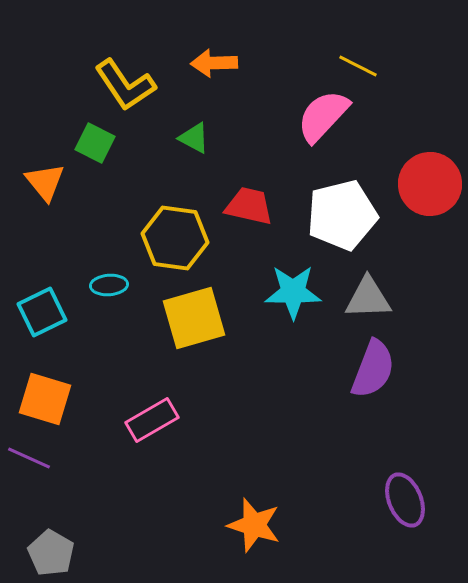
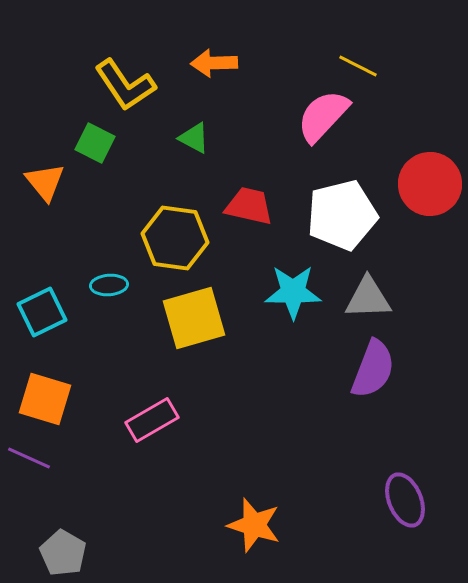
gray pentagon: moved 12 px right
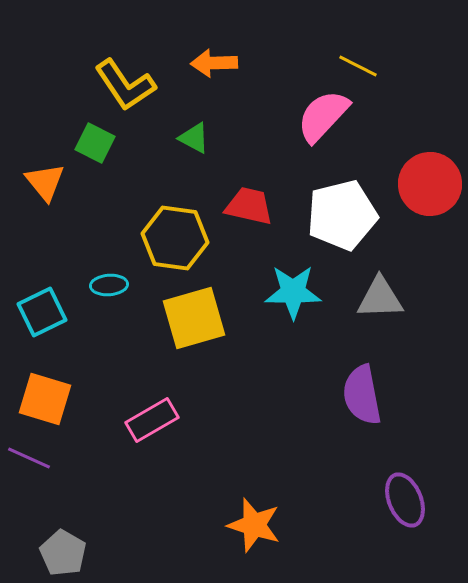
gray triangle: moved 12 px right
purple semicircle: moved 11 px left, 26 px down; rotated 148 degrees clockwise
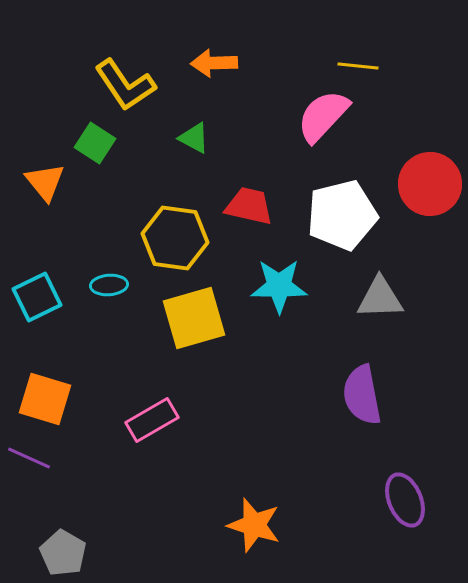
yellow line: rotated 21 degrees counterclockwise
green square: rotated 6 degrees clockwise
cyan star: moved 14 px left, 6 px up
cyan square: moved 5 px left, 15 px up
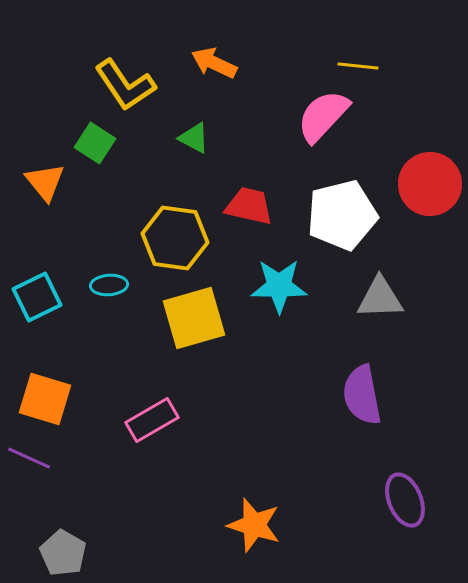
orange arrow: rotated 27 degrees clockwise
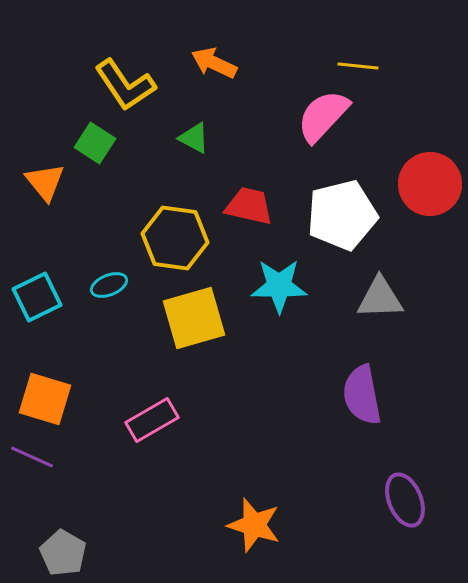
cyan ellipse: rotated 18 degrees counterclockwise
purple line: moved 3 px right, 1 px up
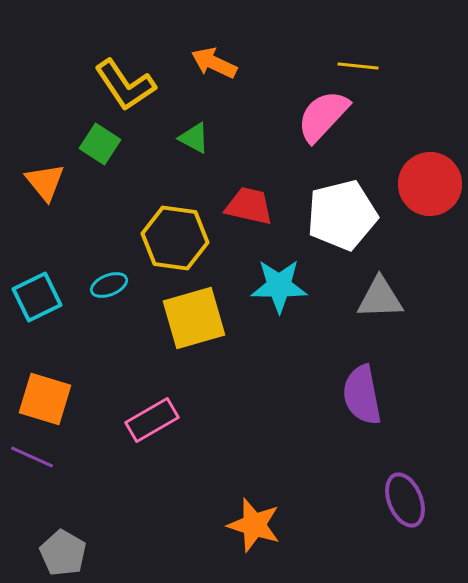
green square: moved 5 px right, 1 px down
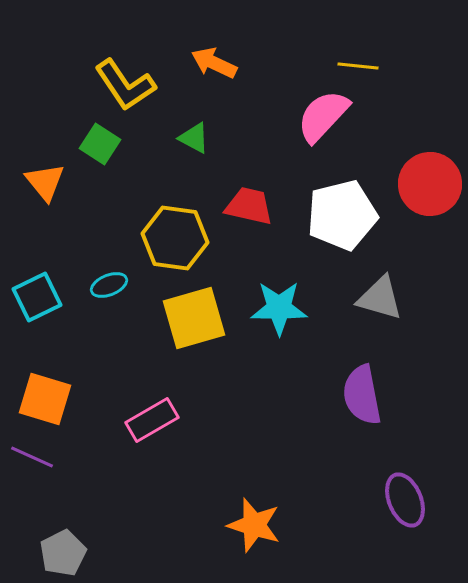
cyan star: moved 22 px down
gray triangle: rotated 18 degrees clockwise
gray pentagon: rotated 15 degrees clockwise
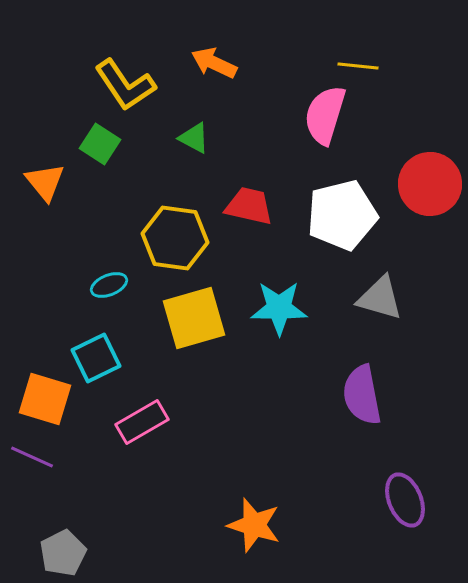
pink semicircle: moved 2 px right, 1 px up; rotated 26 degrees counterclockwise
cyan square: moved 59 px right, 61 px down
pink rectangle: moved 10 px left, 2 px down
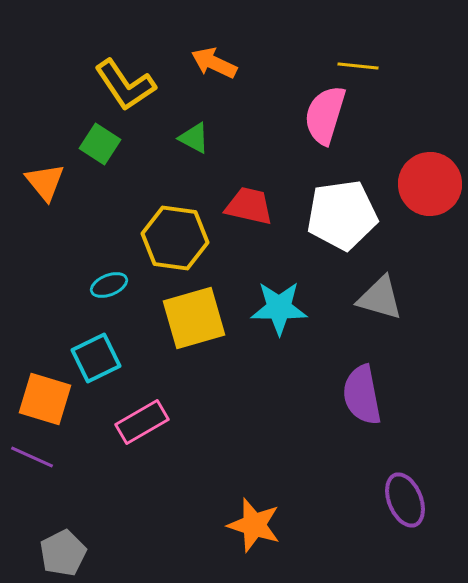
white pentagon: rotated 6 degrees clockwise
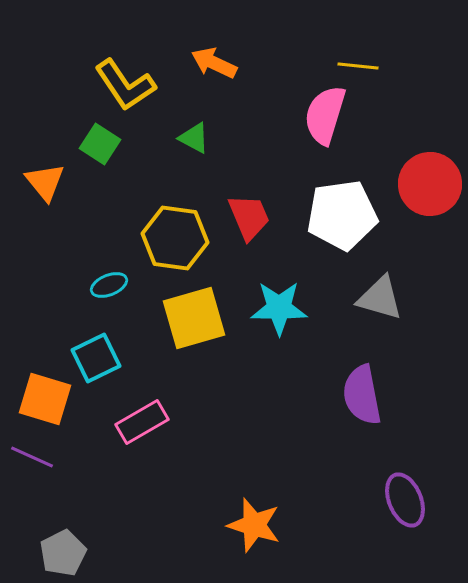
red trapezoid: moved 11 px down; rotated 54 degrees clockwise
